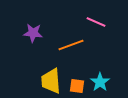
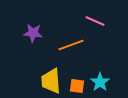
pink line: moved 1 px left, 1 px up
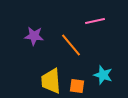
pink line: rotated 36 degrees counterclockwise
purple star: moved 1 px right, 3 px down
orange line: rotated 70 degrees clockwise
cyan star: moved 3 px right, 7 px up; rotated 18 degrees counterclockwise
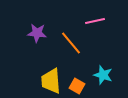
purple star: moved 3 px right, 3 px up
orange line: moved 2 px up
orange square: rotated 21 degrees clockwise
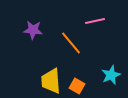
purple star: moved 4 px left, 3 px up
cyan star: moved 8 px right; rotated 30 degrees clockwise
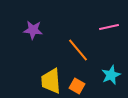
pink line: moved 14 px right, 6 px down
orange line: moved 7 px right, 7 px down
